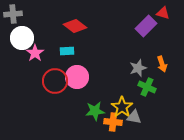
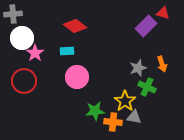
red circle: moved 31 px left
yellow star: moved 3 px right, 6 px up
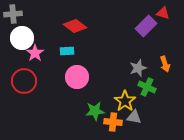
orange arrow: moved 3 px right
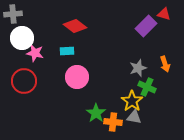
red triangle: moved 1 px right, 1 px down
pink star: rotated 24 degrees counterclockwise
yellow star: moved 7 px right
green star: moved 1 px right, 2 px down; rotated 30 degrees counterclockwise
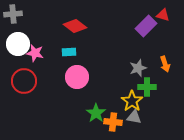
red triangle: moved 1 px left, 1 px down
white circle: moved 4 px left, 6 px down
cyan rectangle: moved 2 px right, 1 px down
green cross: rotated 24 degrees counterclockwise
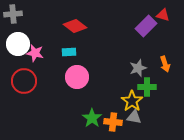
green star: moved 4 px left, 5 px down
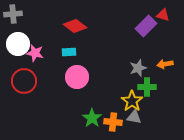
orange arrow: rotated 98 degrees clockwise
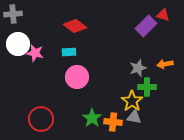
red circle: moved 17 px right, 38 px down
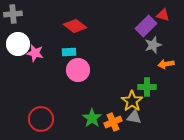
orange arrow: moved 1 px right
gray star: moved 15 px right, 23 px up
pink circle: moved 1 px right, 7 px up
orange cross: rotated 30 degrees counterclockwise
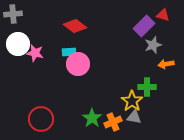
purple rectangle: moved 2 px left
pink circle: moved 6 px up
